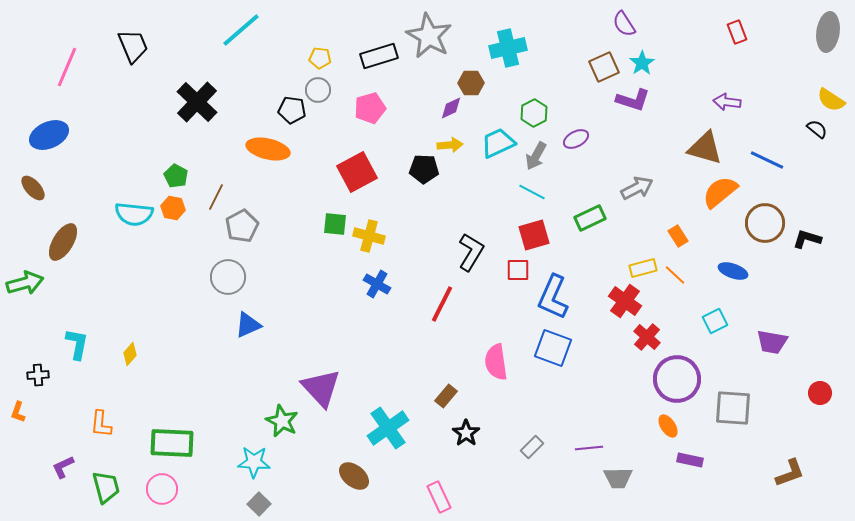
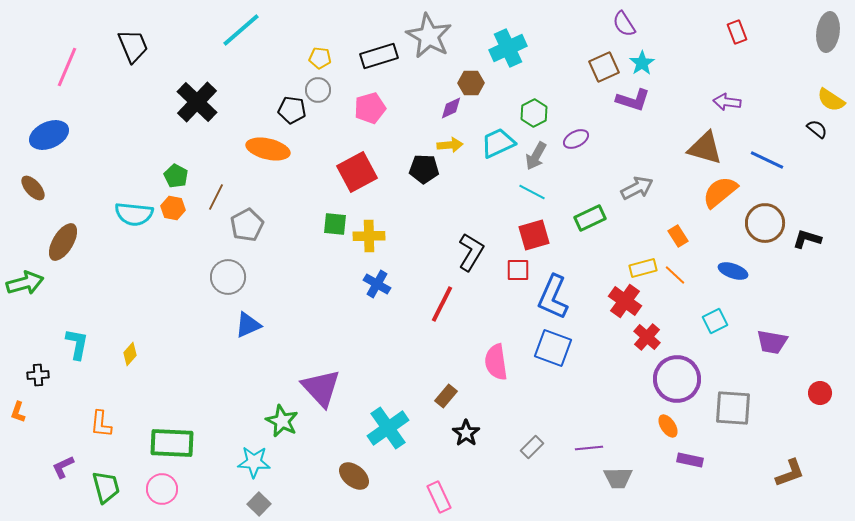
cyan cross at (508, 48): rotated 12 degrees counterclockwise
gray pentagon at (242, 226): moved 5 px right, 1 px up
yellow cross at (369, 236): rotated 16 degrees counterclockwise
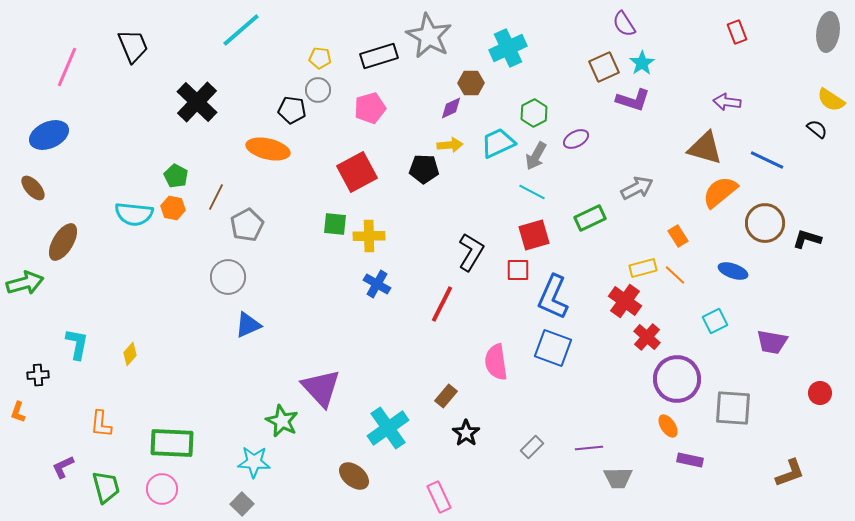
gray square at (259, 504): moved 17 px left
